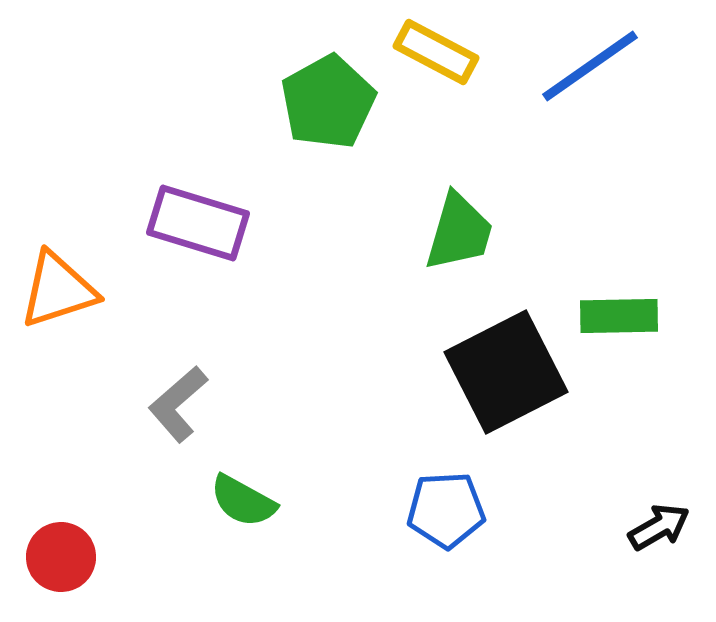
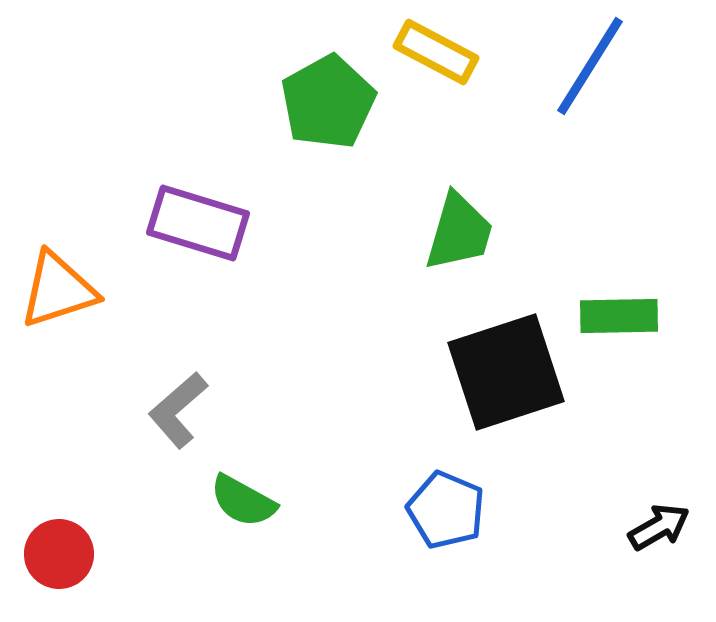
blue line: rotated 23 degrees counterclockwise
black square: rotated 9 degrees clockwise
gray L-shape: moved 6 px down
blue pentagon: rotated 26 degrees clockwise
red circle: moved 2 px left, 3 px up
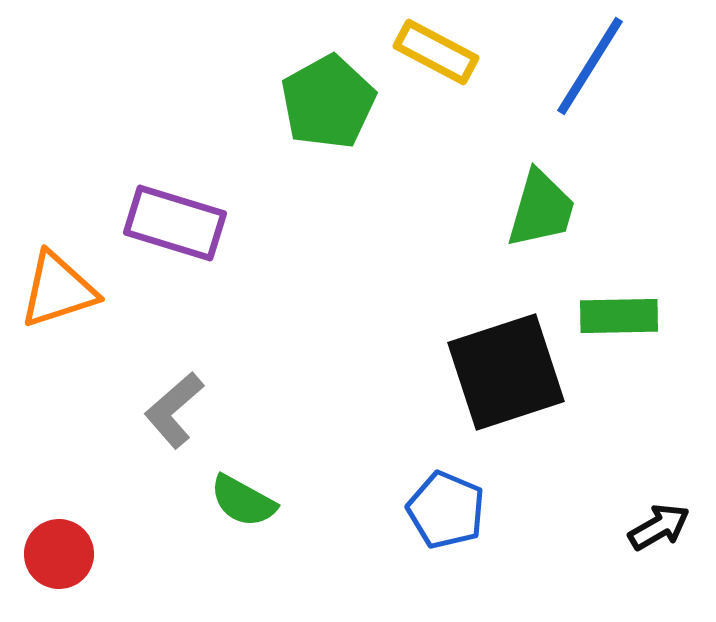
purple rectangle: moved 23 px left
green trapezoid: moved 82 px right, 23 px up
gray L-shape: moved 4 px left
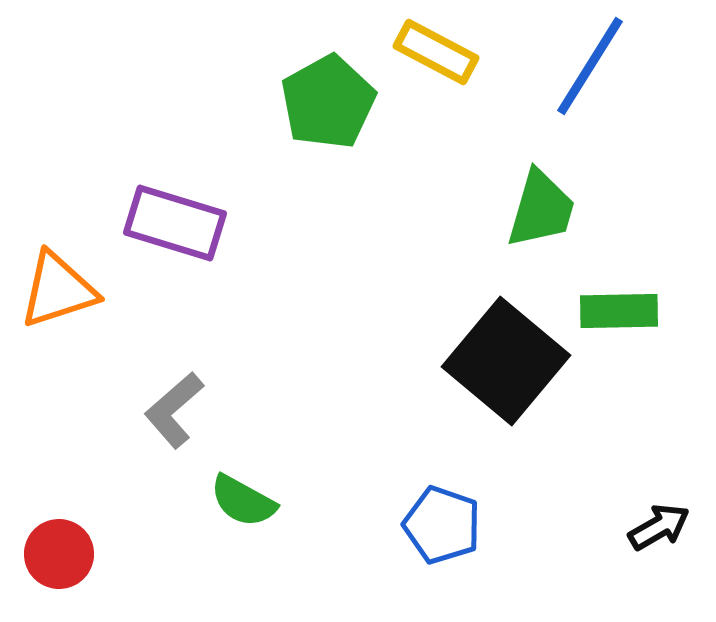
green rectangle: moved 5 px up
black square: moved 11 px up; rotated 32 degrees counterclockwise
blue pentagon: moved 4 px left, 15 px down; rotated 4 degrees counterclockwise
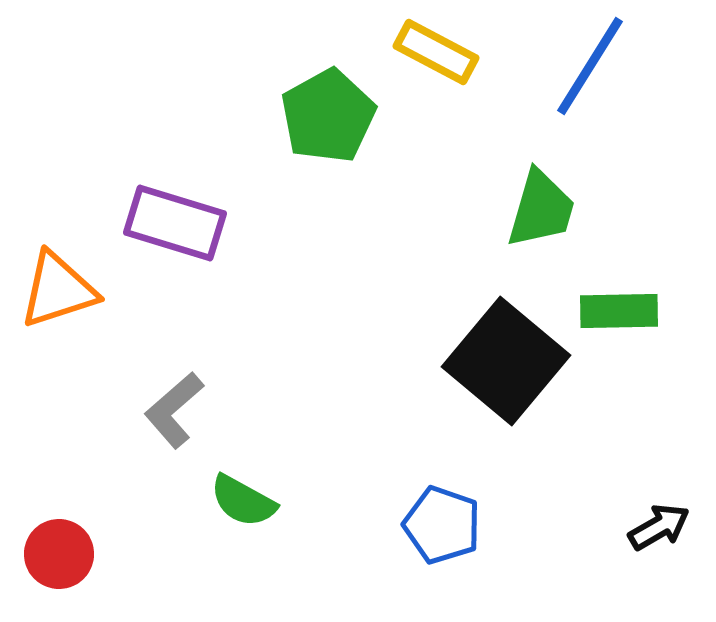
green pentagon: moved 14 px down
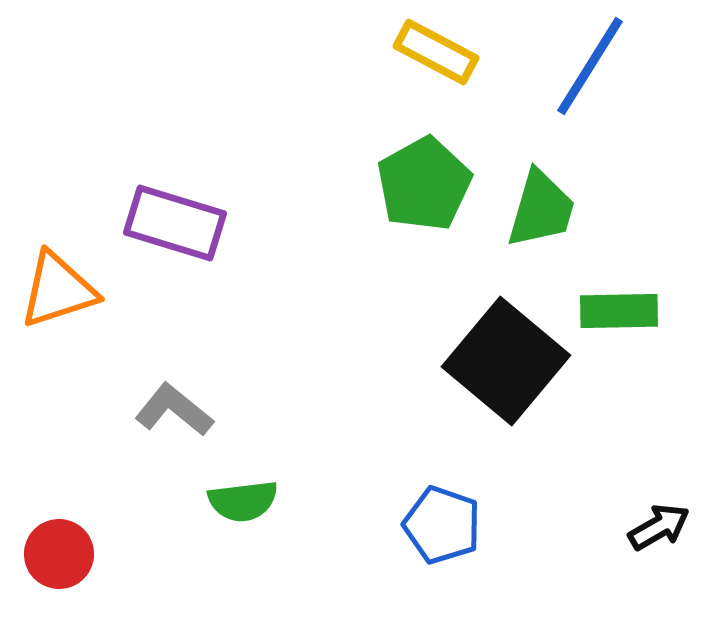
green pentagon: moved 96 px right, 68 px down
gray L-shape: rotated 80 degrees clockwise
green semicircle: rotated 36 degrees counterclockwise
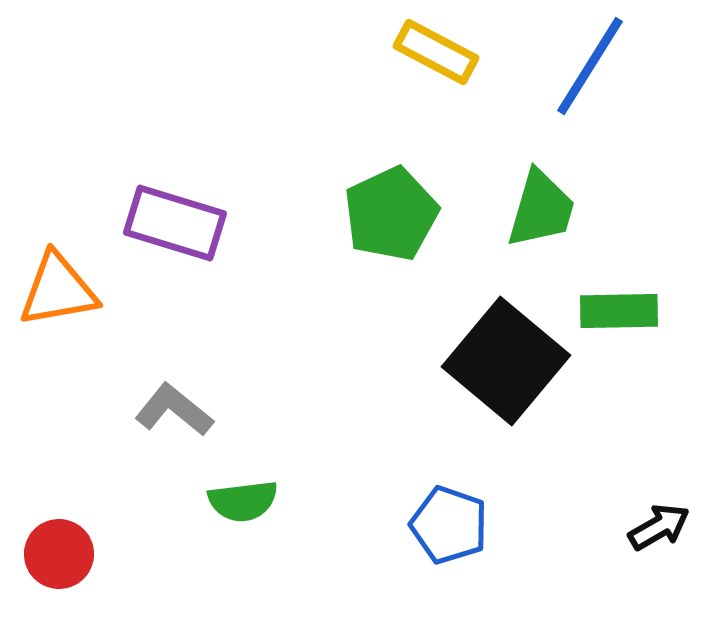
green pentagon: moved 33 px left, 30 px down; rotated 4 degrees clockwise
orange triangle: rotated 8 degrees clockwise
blue pentagon: moved 7 px right
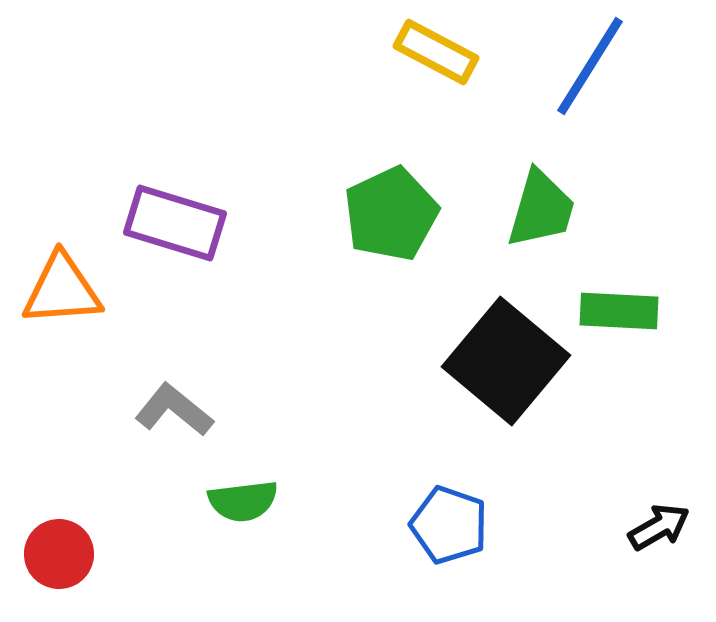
orange triangle: moved 4 px right; rotated 6 degrees clockwise
green rectangle: rotated 4 degrees clockwise
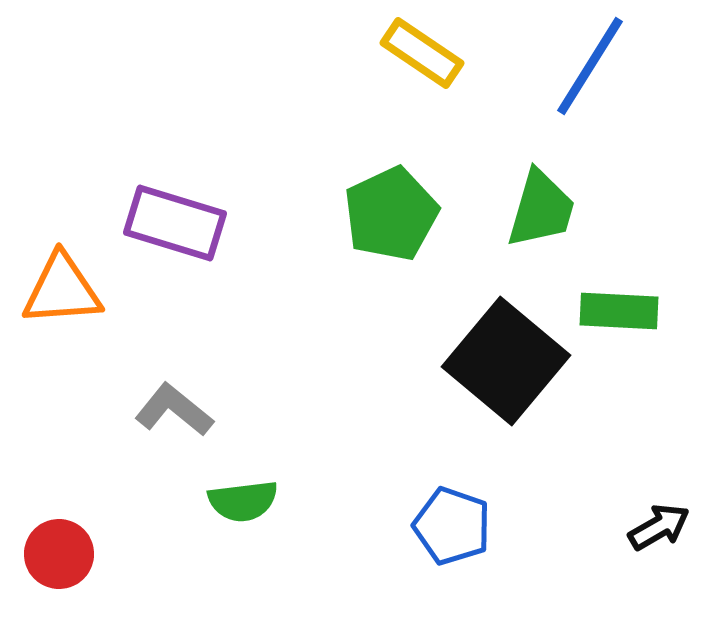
yellow rectangle: moved 14 px left, 1 px down; rotated 6 degrees clockwise
blue pentagon: moved 3 px right, 1 px down
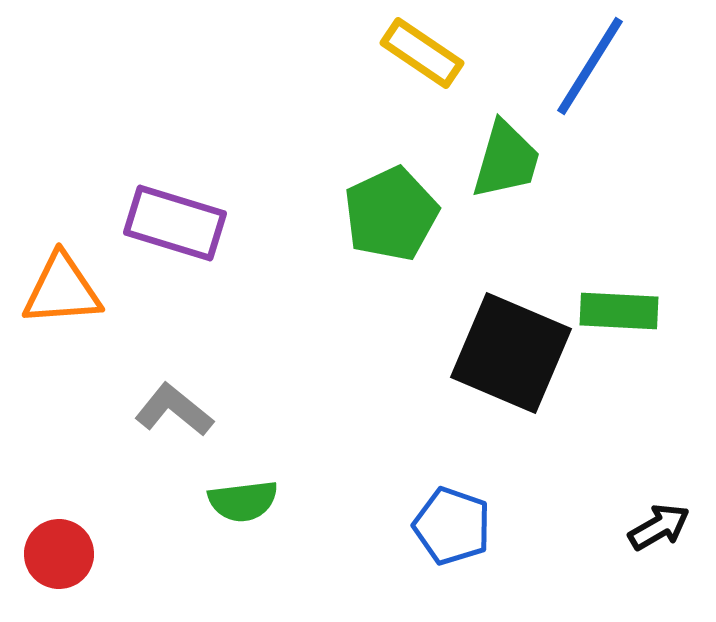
green trapezoid: moved 35 px left, 49 px up
black square: moved 5 px right, 8 px up; rotated 17 degrees counterclockwise
